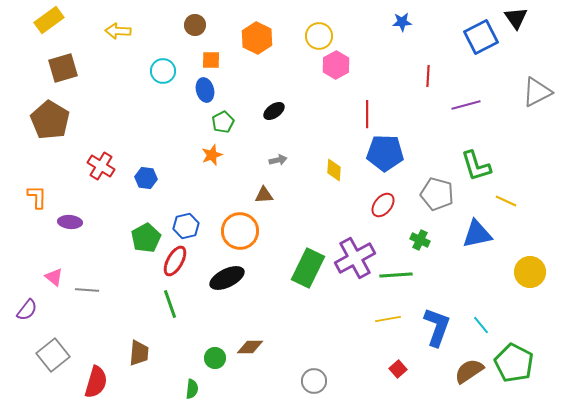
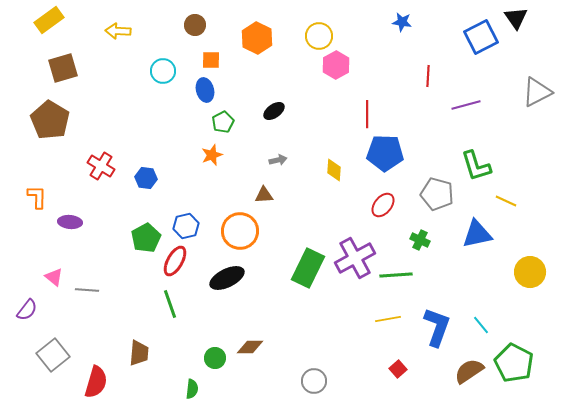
blue star at (402, 22): rotated 12 degrees clockwise
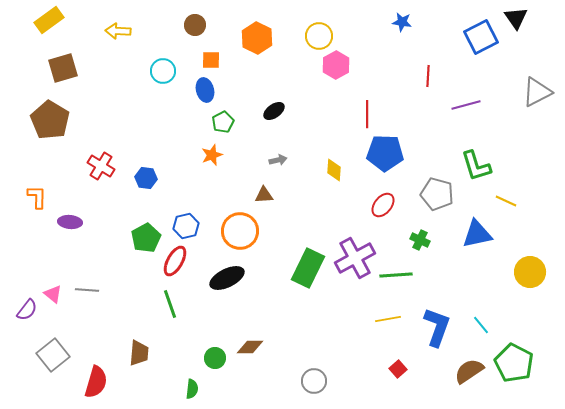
pink triangle at (54, 277): moved 1 px left, 17 px down
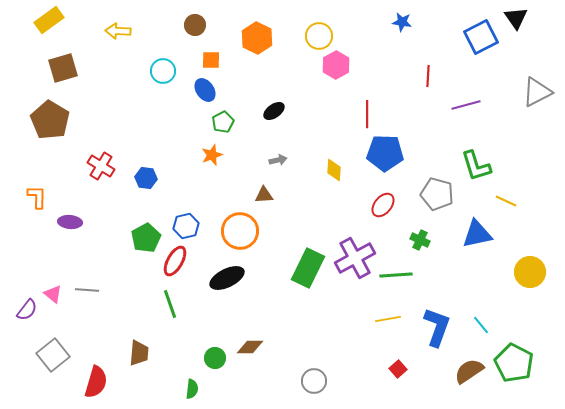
blue ellipse at (205, 90): rotated 20 degrees counterclockwise
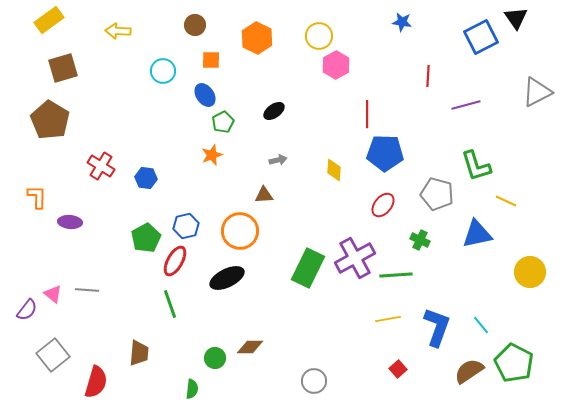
blue ellipse at (205, 90): moved 5 px down
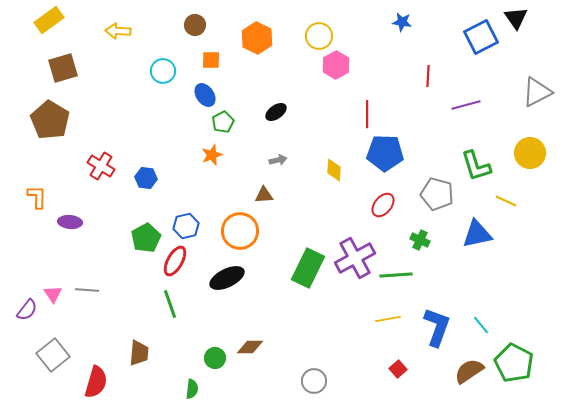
black ellipse at (274, 111): moved 2 px right, 1 px down
yellow circle at (530, 272): moved 119 px up
pink triangle at (53, 294): rotated 18 degrees clockwise
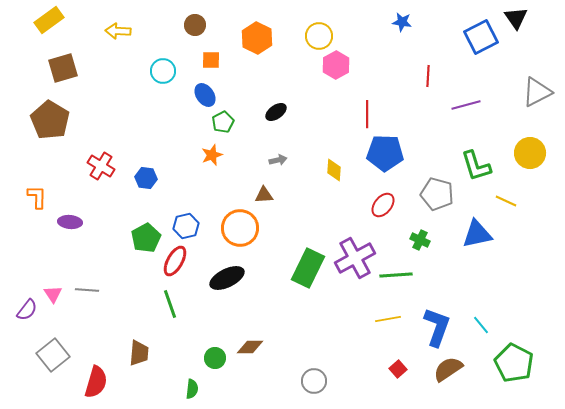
orange circle at (240, 231): moved 3 px up
brown semicircle at (469, 371): moved 21 px left, 2 px up
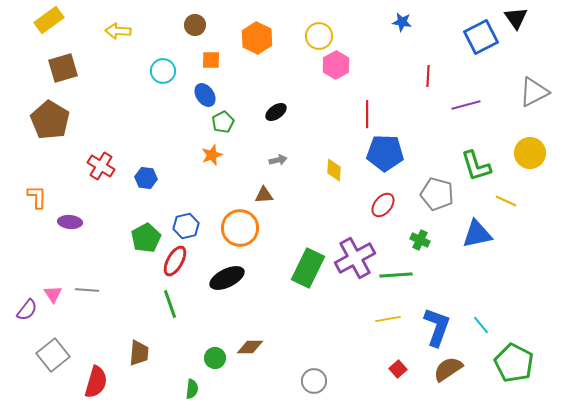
gray triangle at (537, 92): moved 3 px left
